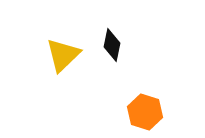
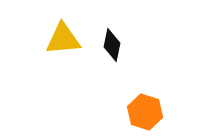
yellow triangle: moved 16 px up; rotated 39 degrees clockwise
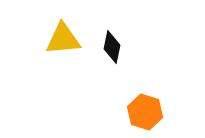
black diamond: moved 2 px down
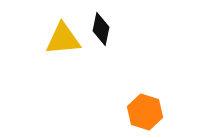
black diamond: moved 11 px left, 18 px up
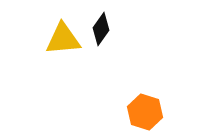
black diamond: rotated 24 degrees clockwise
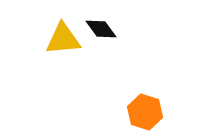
black diamond: rotated 72 degrees counterclockwise
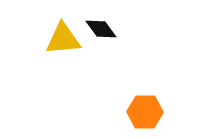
orange hexagon: rotated 16 degrees counterclockwise
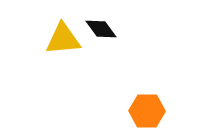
orange hexagon: moved 2 px right, 1 px up
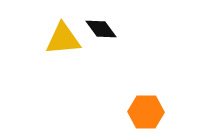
orange hexagon: moved 1 px left, 1 px down
